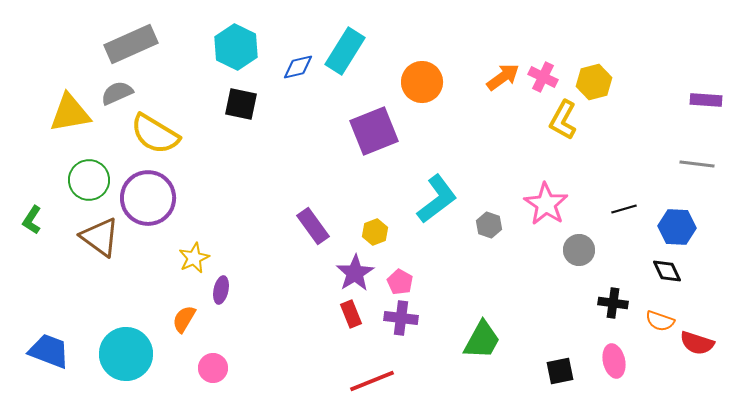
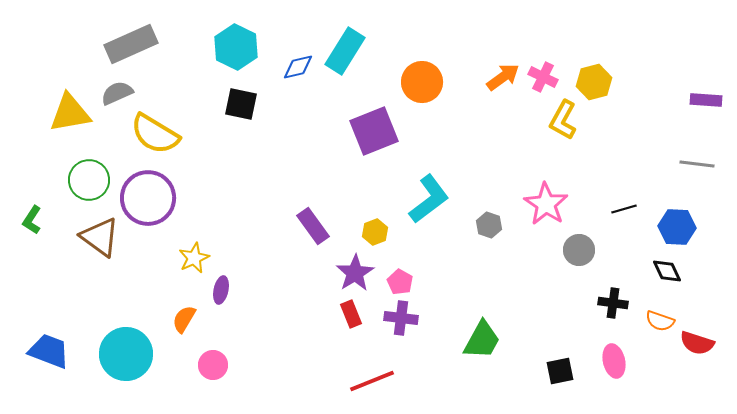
cyan L-shape at (437, 199): moved 8 px left
pink circle at (213, 368): moved 3 px up
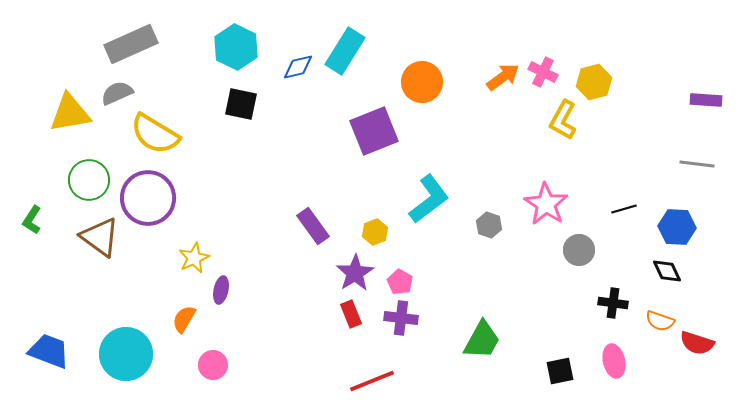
pink cross at (543, 77): moved 5 px up
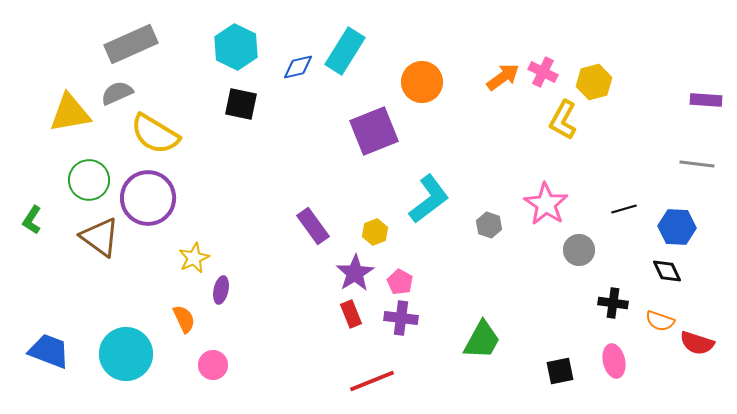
orange semicircle at (184, 319): rotated 124 degrees clockwise
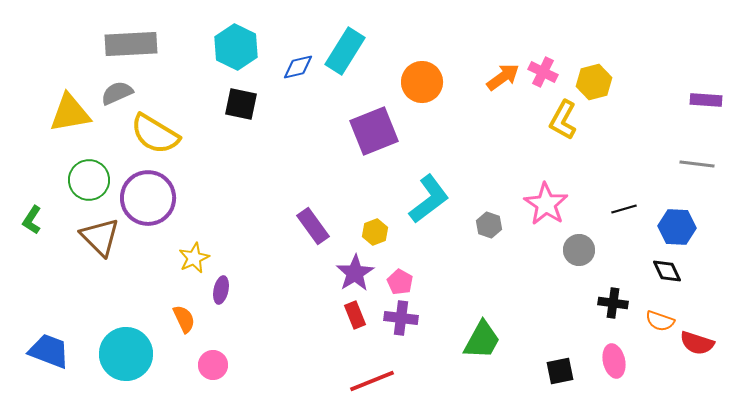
gray rectangle at (131, 44): rotated 21 degrees clockwise
brown triangle at (100, 237): rotated 9 degrees clockwise
red rectangle at (351, 314): moved 4 px right, 1 px down
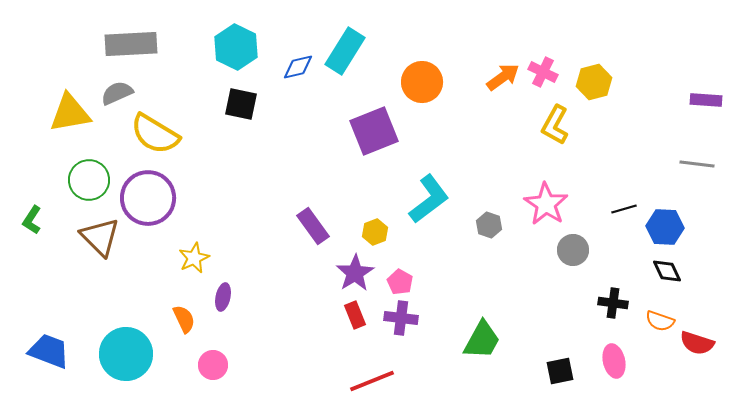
yellow L-shape at (563, 120): moved 8 px left, 5 px down
blue hexagon at (677, 227): moved 12 px left
gray circle at (579, 250): moved 6 px left
purple ellipse at (221, 290): moved 2 px right, 7 px down
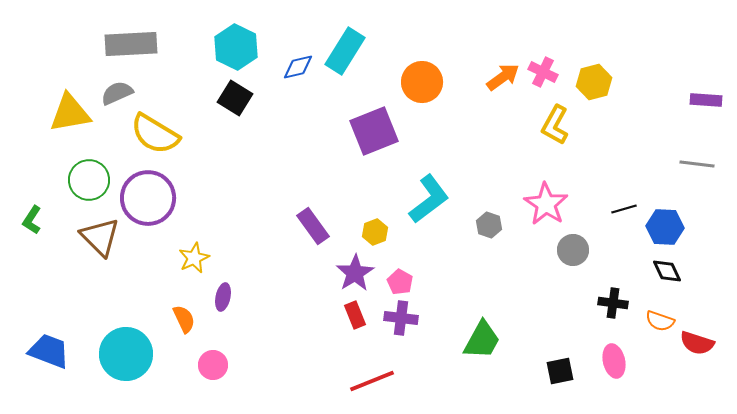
black square at (241, 104): moved 6 px left, 6 px up; rotated 20 degrees clockwise
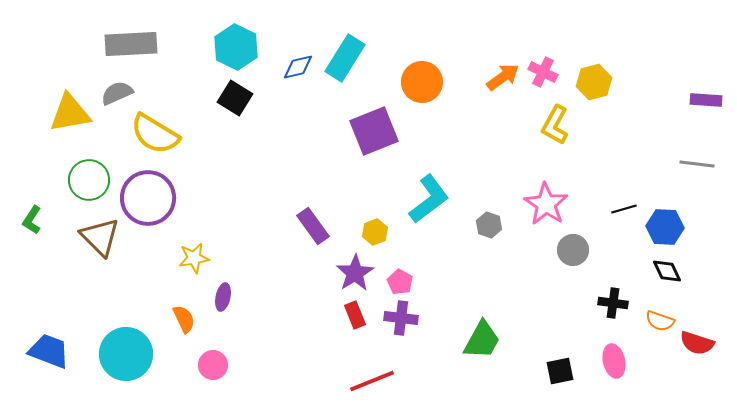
cyan rectangle at (345, 51): moved 7 px down
yellow star at (194, 258): rotated 16 degrees clockwise
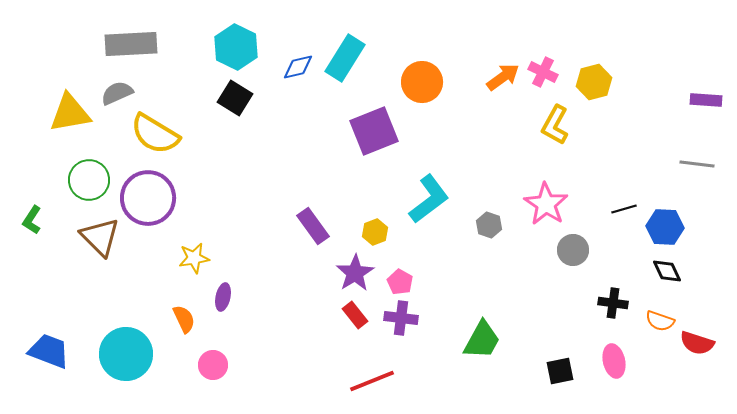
red rectangle at (355, 315): rotated 16 degrees counterclockwise
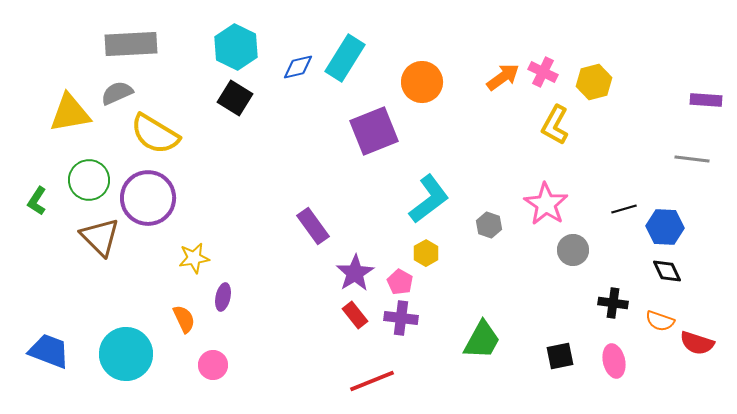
gray line at (697, 164): moved 5 px left, 5 px up
green L-shape at (32, 220): moved 5 px right, 19 px up
yellow hexagon at (375, 232): moved 51 px right, 21 px down; rotated 10 degrees counterclockwise
black square at (560, 371): moved 15 px up
